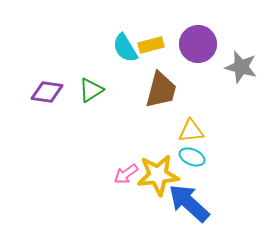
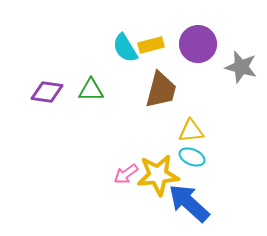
green triangle: rotated 32 degrees clockwise
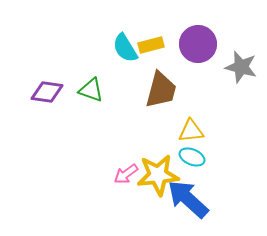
green triangle: rotated 20 degrees clockwise
blue arrow: moved 1 px left, 4 px up
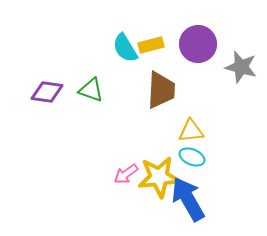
brown trapezoid: rotated 12 degrees counterclockwise
yellow star: moved 1 px right, 2 px down
blue arrow: rotated 18 degrees clockwise
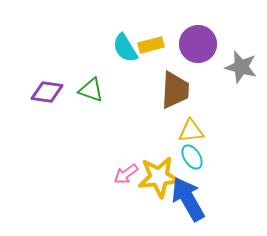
brown trapezoid: moved 14 px right
cyan ellipse: rotated 35 degrees clockwise
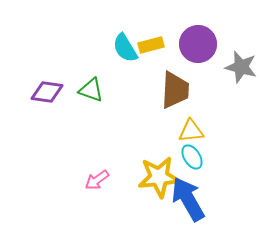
pink arrow: moved 29 px left, 6 px down
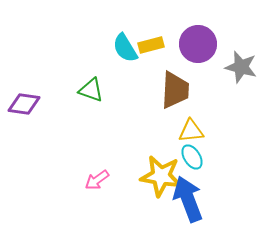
purple diamond: moved 23 px left, 12 px down
yellow star: moved 2 px right, 1 px up; rotated 15 degrees clockwise
blue arrow: rotated 9 degrees clockwise
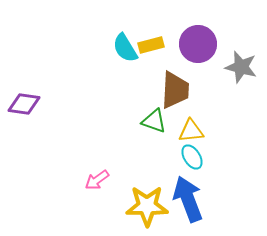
green triangle: moved 63 px right, 31 px down
yellow star: moved 14 px left, 30 px down; rotated 9 degrees counterclockwise
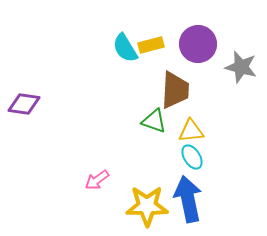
blue arrow: rotated 9 degrees clockwise
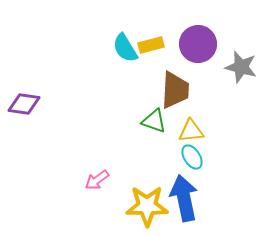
blue arrow: moved 4 px left, 1 px up
